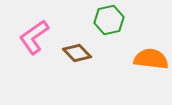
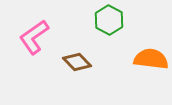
green hexagon: rotated 20 degrees counterclockwise
brown diamond: moved 9 px down
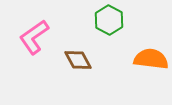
brown diamond: moved 1 px right, 2 px up; rotated 16 degrees clockwise
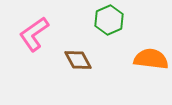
green hexagon: rotated 8 degrees clockwise
pink L-shape: moved 3 px up
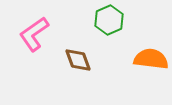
brown diamond: rotated 8 degrees clockwise
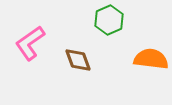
pink L-shape: moved 4 px left, 9 px down
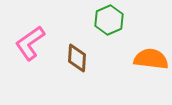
brown diamond: moved 1 px left, 2 px up; rotated 24 degrees clockwise
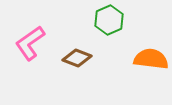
brown diamond: rotated 72 degrees counterclockwise
